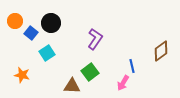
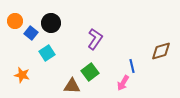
brown diamond: rotated 20 degrees clockwise
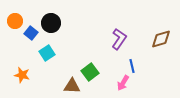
purple L-shape: moved 24 px right
brown diamond: moved 12 px up
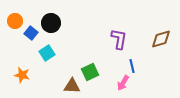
purple L-shape: rotated 25 degrees counterclockwise
green square: rotated 12 degrees clockwise
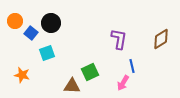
brown diamond: rotated 15 degrees counterclockwise
cyan square: rotated 14 degrees clockwise
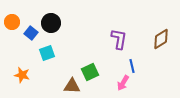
orange circle: moved 3 px left, 1 px down
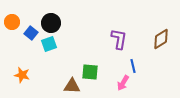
cyan square: moved 2 px right, 9 px up
blue line: moved 1 px right
green square: rotated 30 degrees clockwise
